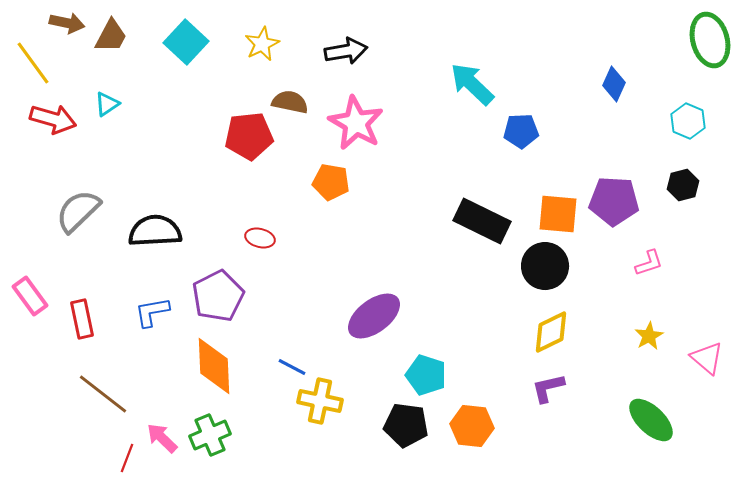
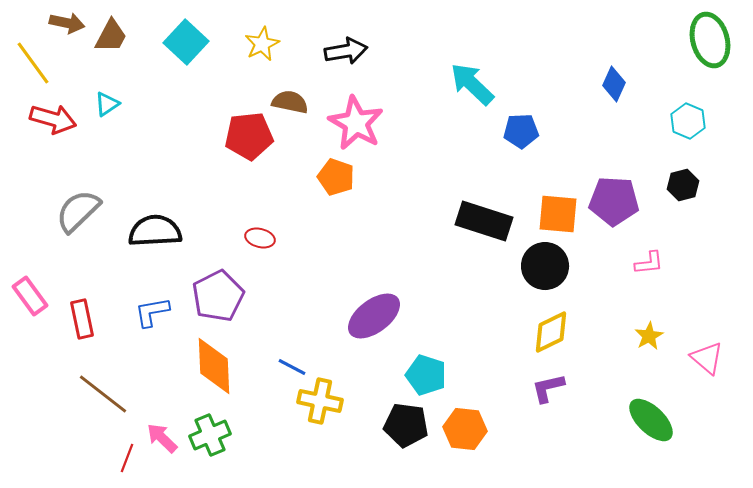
orange pentagon at (331, 182): moved 5 px right, 5 px up; rotated 9 degrees clockwise
black rectangle at (482, 221): moved 2 px right; rotated 8 degrees counterclockwise
pink L-shape at (649, 263): rotated 12 degrees clockwise
orange hexagon at (472, 426): moved 7 px left, 3 px down
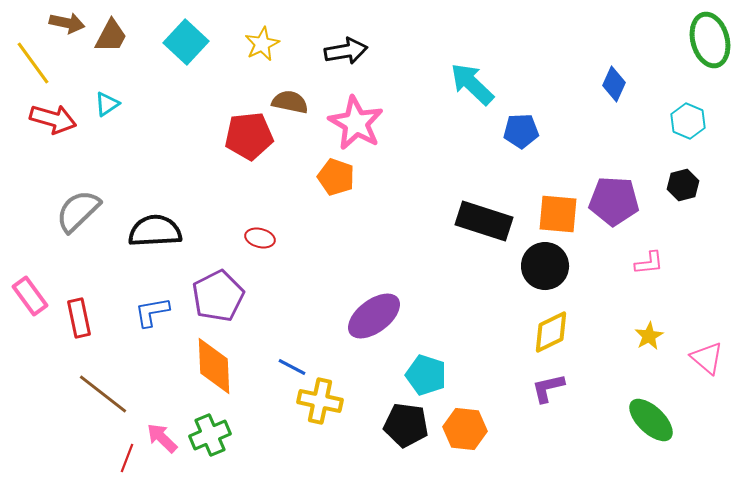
red rectangle at (82, 319): moved 3 px left, 1 px up
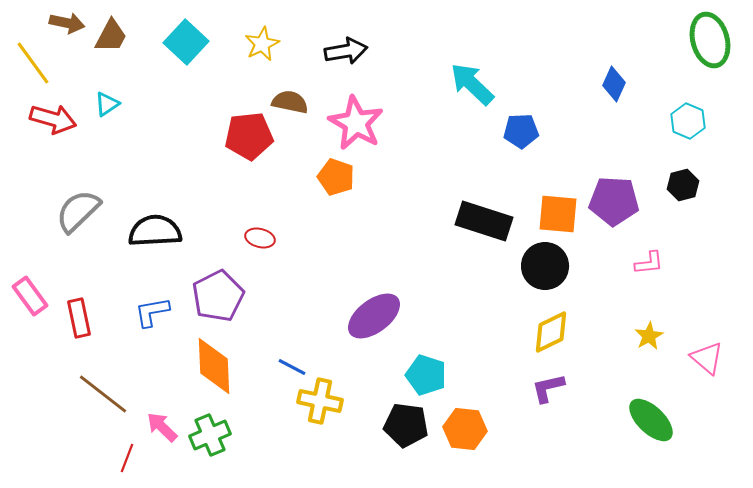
pink arrow at (162, 438): moved 11 px up
